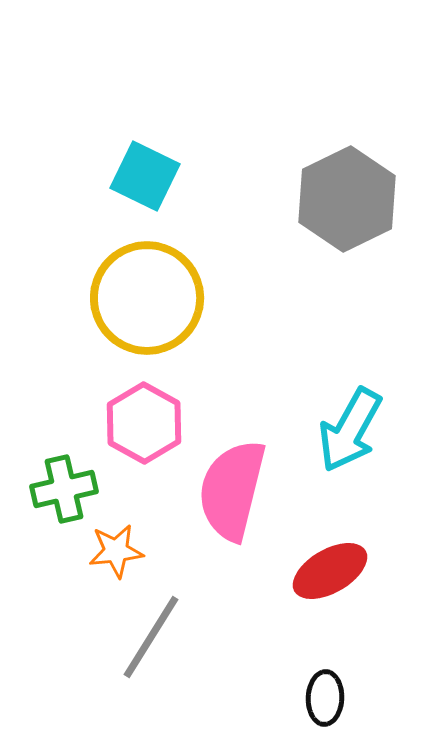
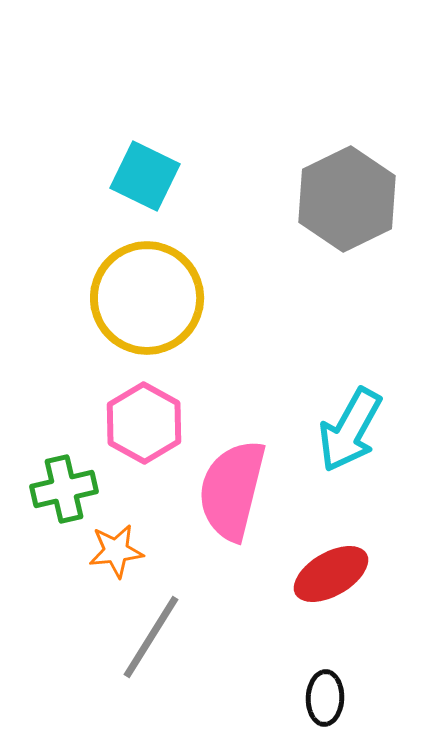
red ellipse: moved 1 px right, 3 px down
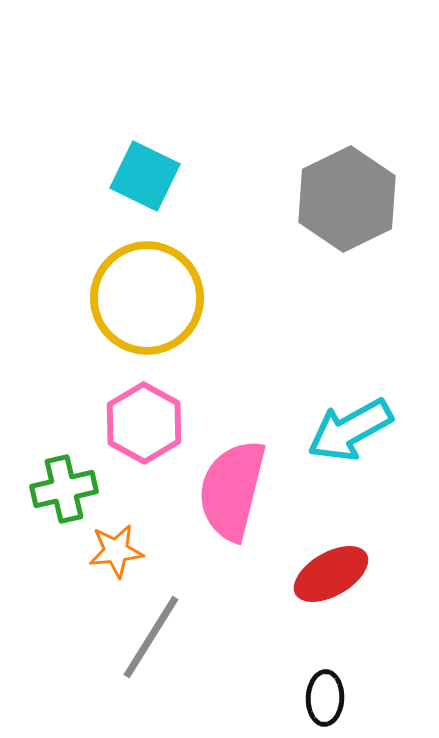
cyan arrow: rotated 32 degrees clockwise
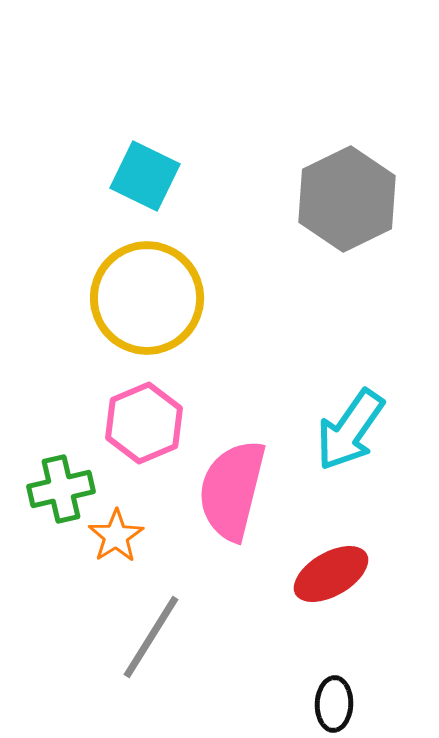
pink hexagon: rotated 8 degrees clockwise
cyan arrow: rotated 26 degrees counterclockwise
green cross: moved 3 px left
orange star: moved 15 px up; rotated 26 degrees counterclockwise
black ellipse: moved 9 px right, 6 px down
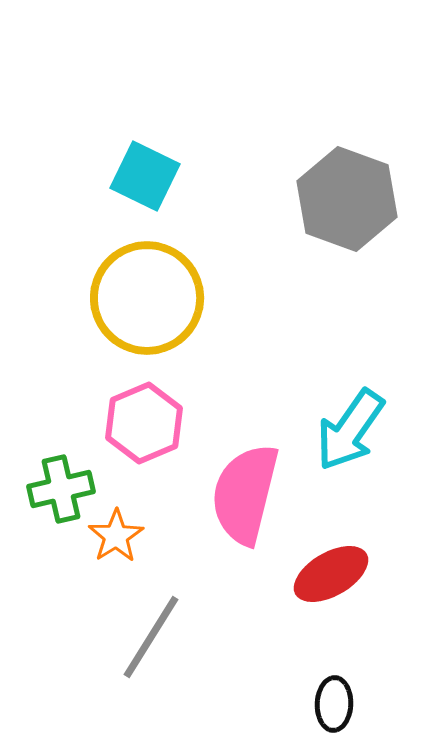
gray hexagon: rotated 14 degrees counterclockwise
pink semicircle: moved 13 px right, 4 px down
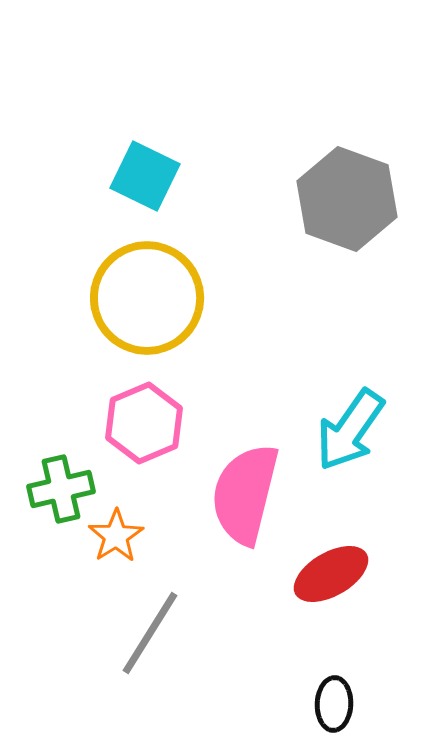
gray line: moved 1 px left, 4 px up
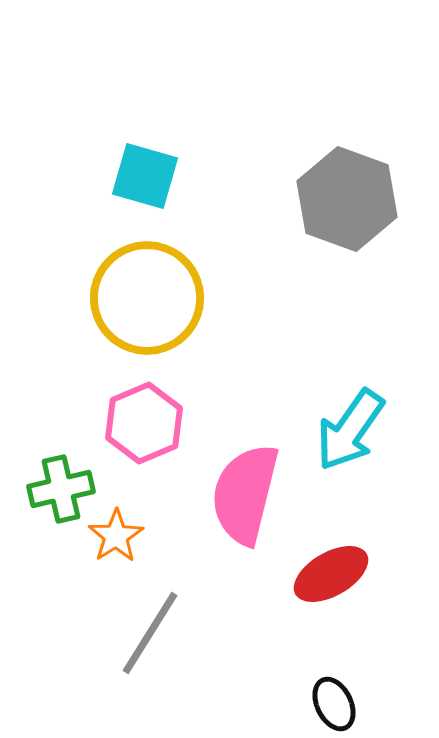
cyan square: rotated 10 degrees counterclockwise
black ellipse: rotated 28 degrees counterclockwise
